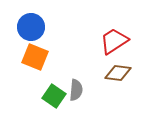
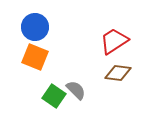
blue circle: moved 4 px right
gray semicircle: rotated 50 degrees counterclockwise
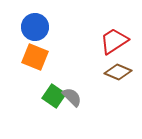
brown diamond: moved 1 px up; rotated 16 degrees clockwise
gray semicircle: moved 4 px left, 7 px down
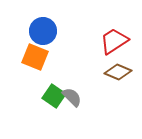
blue circle: moved 8 px right, 4 px down
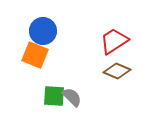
orange square: moved 2 px up
brown diamond: moved 1 px left, 1 px up
green square: rotated 30 degrees counterclockwise
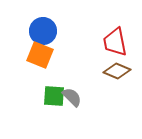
red trapezoid: moved 1 px right, 1 px down; rotated 68 degrees counterclockwise
orange square: moved 5 px right
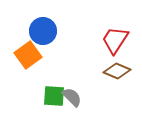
red trapezoid: moved 2 px up; rotated 44 degrees clockwise
orange square: moved 12 px left; rotated 32 degrees clockwise
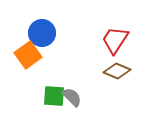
blue circle: moved 1 px left, 2 px down
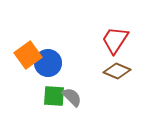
blue circle: moved 6 px right, 30 px down
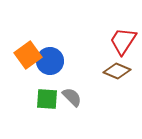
red trapezoid: moved 8 px right, 1 px down
blue circle: moved 2 px right, 2 px up
green square: moved 7 px left, 3 px down
